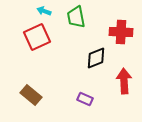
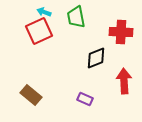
cyan arrow: moved 1 px down
red square: moved 2 px right, 6 px up
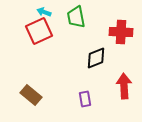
red arrow: moved 5 px down
purple rectangle: rotated 56 degrees clockwise
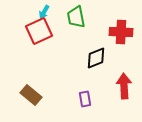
cyan arrow: rotated 80 degrees counterclockwise
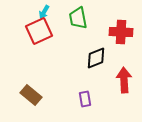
green trapezoid: moved 2 px right, 1 px down
red arrow: moved 6 px up
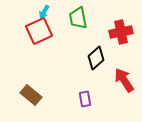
red cross: rotated 15 degrees counterclockwise
black diamond: rotated 20 degrees counterclockwise
red arrow: rotated 30 degrees counterclockwise
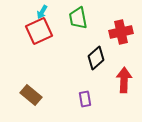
cyan arrow: moved 2 px left
red arrow: rotated 35 degrees clockwise
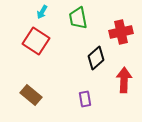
red square: moved 3 px left, 10 px down; rotated 32 degrees counterclockwise
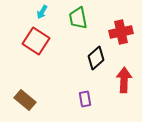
brown rectangle: moved 6 px left, 5 px down
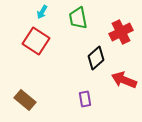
red cross: rotated 15 degrees counterclockwise
red arrow: rotated 70 degrees counterclockwise
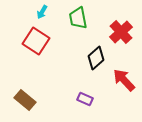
red cross: rotated 15 degrees counterclockwise
red arrow: rotated 25 degrees clockwise
purple rectangle: rotated 56 degrees counterclockwise
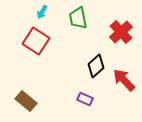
black diamond: moved 8 px down
brown rectangle: moved 1 px right, 1 px down
